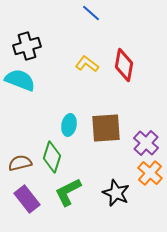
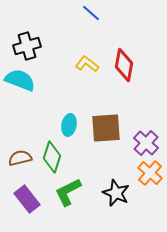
brown semicircle: moved 5 px up
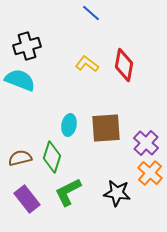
black star: moved 1 px right; rotated 16 degrees counterclockwise
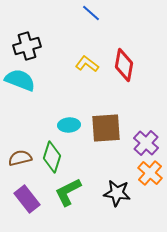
cyan ellipse: rotated 75 degrees clockwise
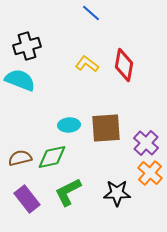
green diamond: rotated 60 degrees clockwise
black star: rotated 8 degrees counterclockwise
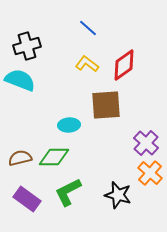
blue line: moved 3 px left, 15 px down
red diamond: rotated 44 degrees clockwise
brown square: moved 23 px up
green diamond: moved 2 px right; rotated 12 degrees clockwise
black star: moved 1 px right, 2 px down; rotated 16 degrees clockwise
purple rectangle: rotated 16 degrees counterclockwise
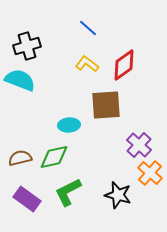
purple cross: moved 7 px left, 2 px down
green diamond: rotated 12 degrees counterclockwise
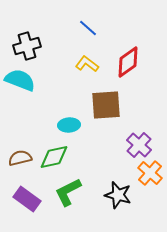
red diamond: moved 4 px right, 3 px up
